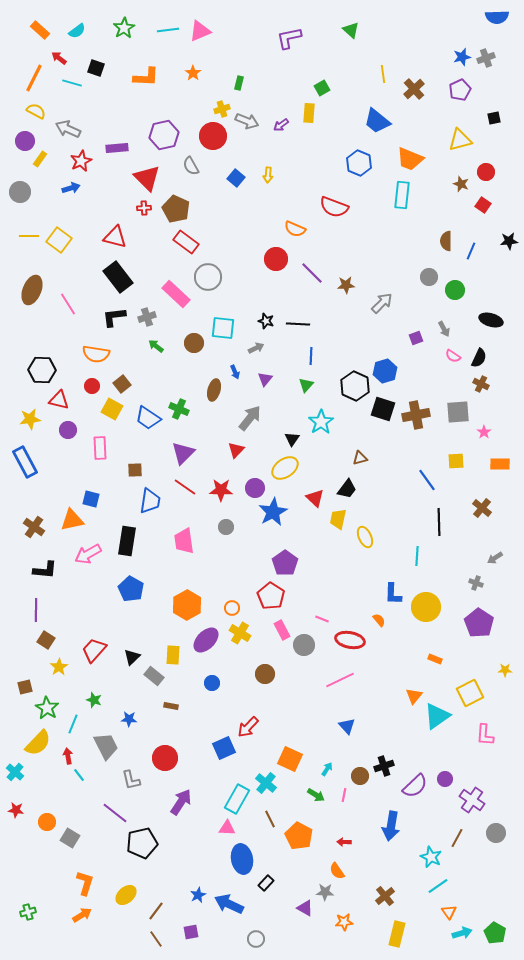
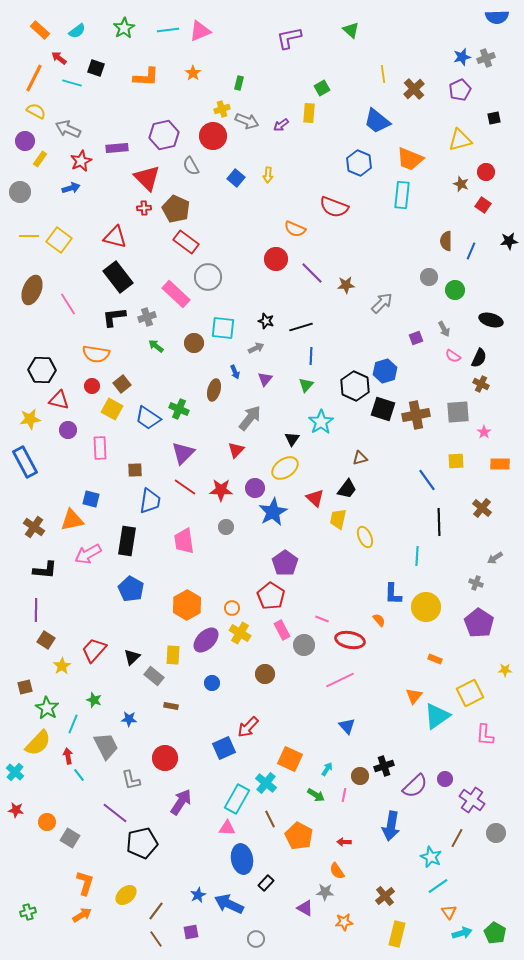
black line at (298, 324): moved 3 px right, 3 px down; rotated 20 degrees counterclockwise
yellow star at (59, 667): moved 3 px right, 1 px up
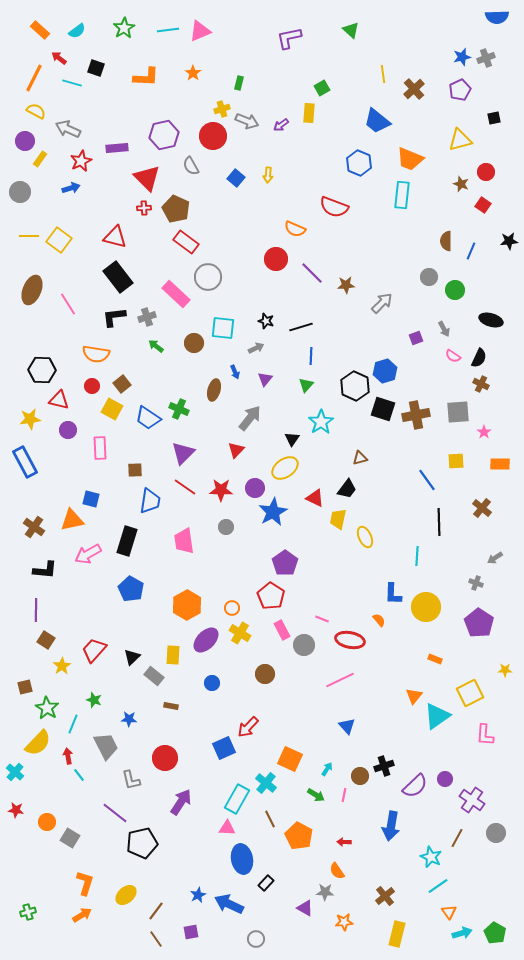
red triangle at (315, 498): rotated 18 degrees counterclockwise
black rectangle at (127, 541): rotated 8 degrees clockwise
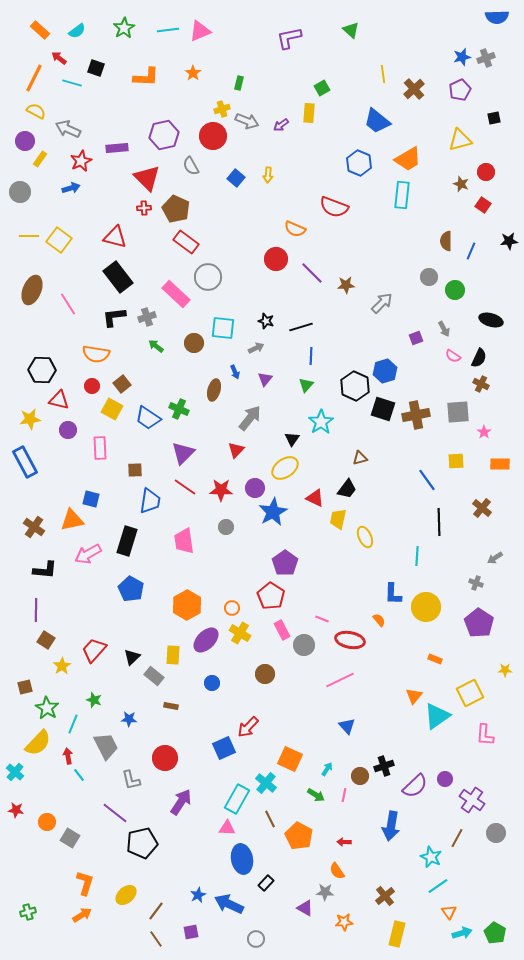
orange trapezoid at (410, 159): moved 2 px left; rotated 52 degrees counterclockwise
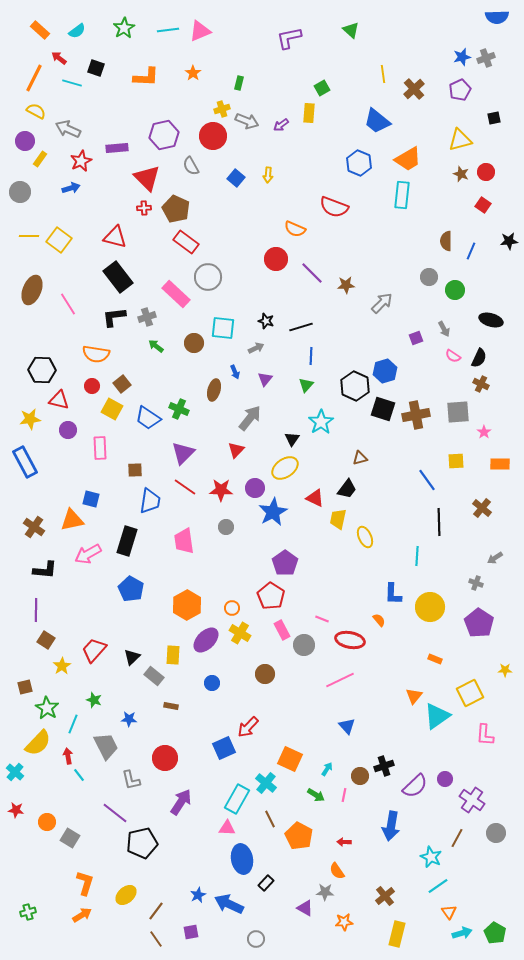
brown star at (461, 184): moved 10 px up
yellow circle at (426, 607): moved 4 px right
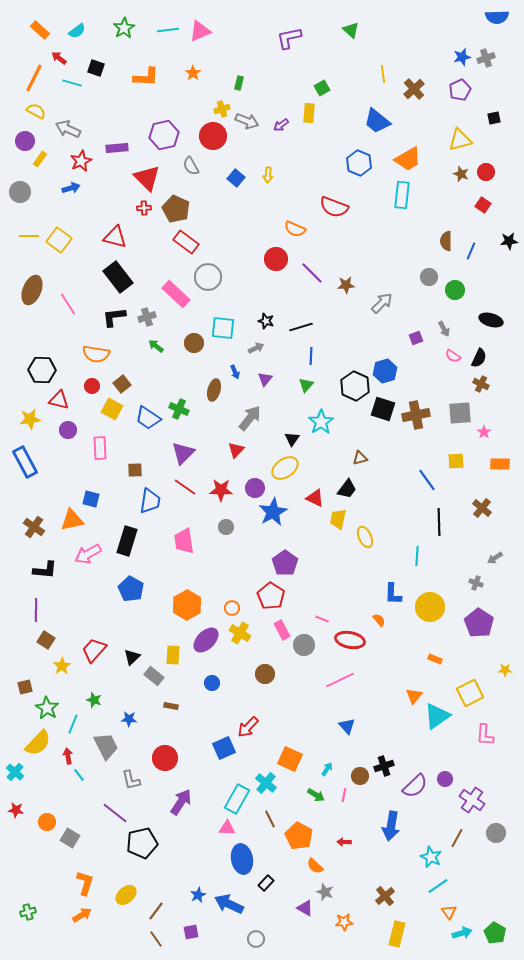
gray square at (458, 412): moved 2 px right, 1 px down
orange semicircle at (337, 871): moved 22 px left, 5 px up; rotated 12 degrees counterclockwise
gray star at (325, 892): rotated 18 degrees clockwise
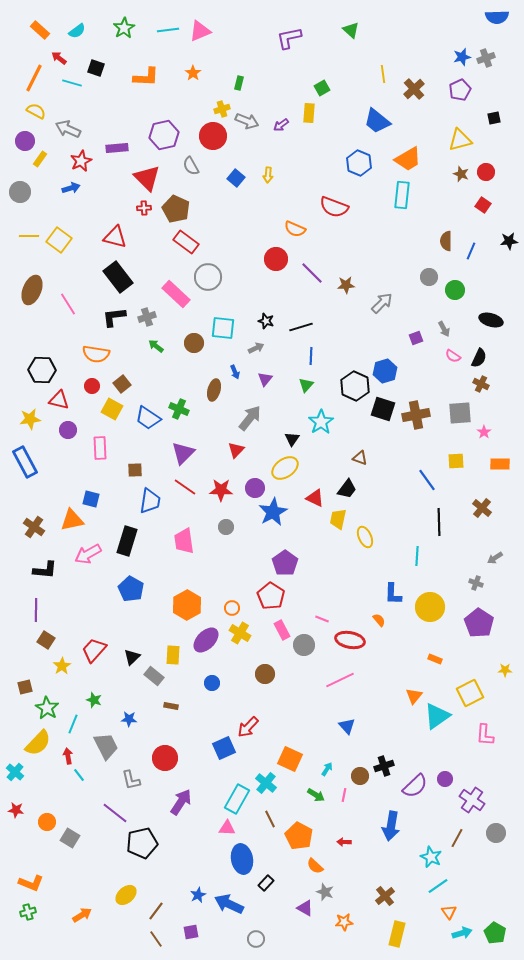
brown triangle at (360, 458): rotated 35 degrees clockwise
orange L-shape at (85, 883): moved 54 px left; rotated 95 degrees clockwise
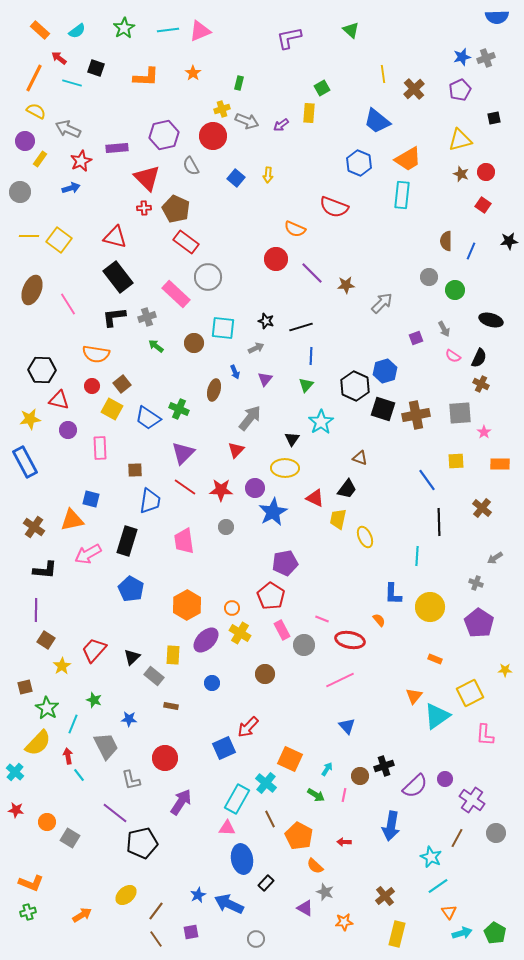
yellow ellipse at (285, 468): rotated 36 degrees clockwise
purple pentagon at (285, 563): rotated 25 degrees clockwise
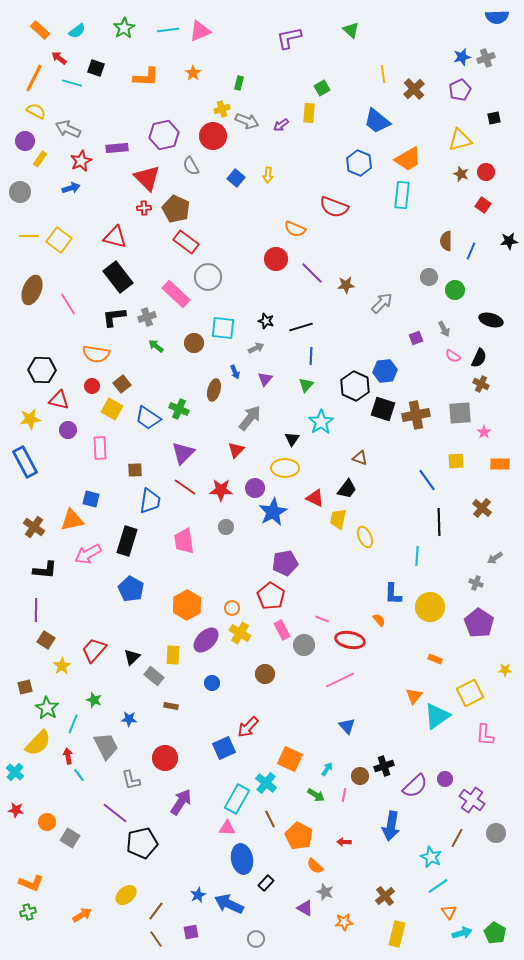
blue hexagon at (385, 371): rotated 10 degrees clockwise
